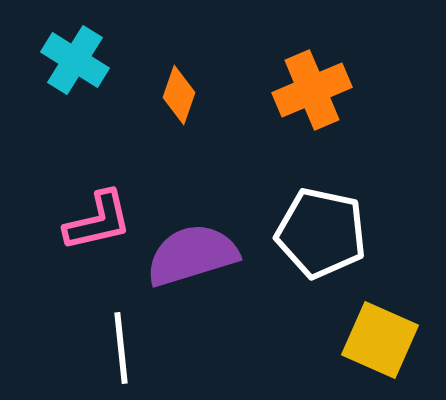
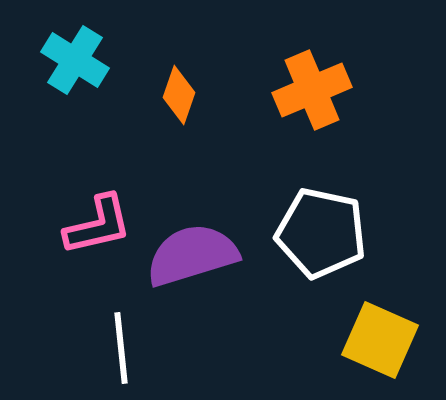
pink L-shape: moved 4 px down
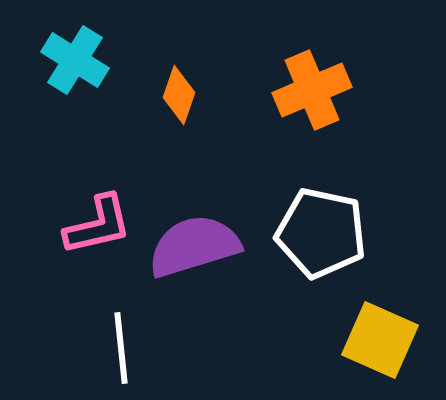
purple semicircle: moved 2 px right, 9 px up
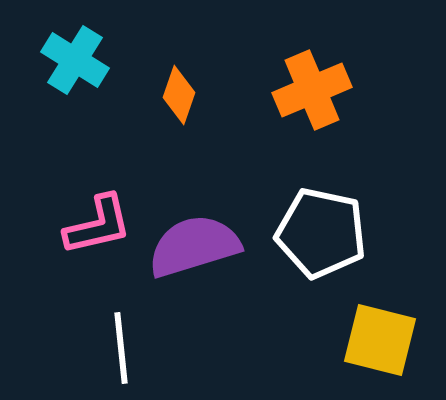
yellow square: rotated 10 degrees counterclockwise
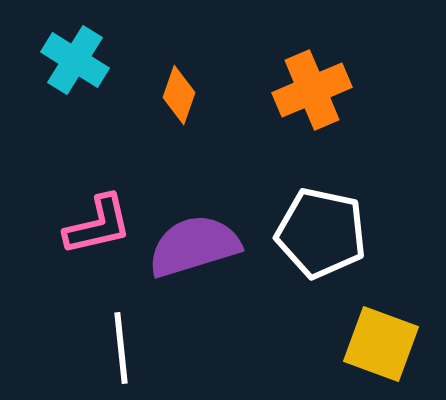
yellow square: moved 1 px right, 4 px down; rotated 6 degrees clockwise
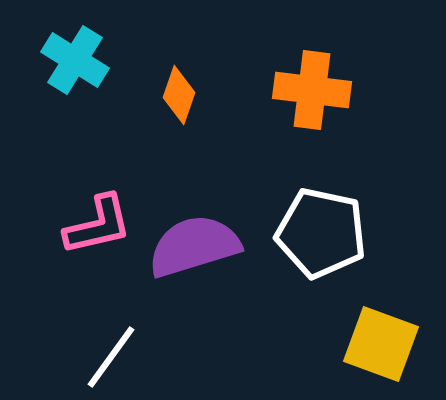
orange cross: rotated 30 degrees clockwise
white line: moved 10 px left, 9 px down; rotated 42 degrees clockwise
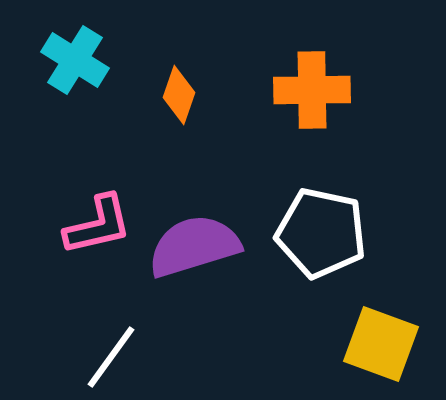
orange cross: rotated 8 degrees counterclockwise
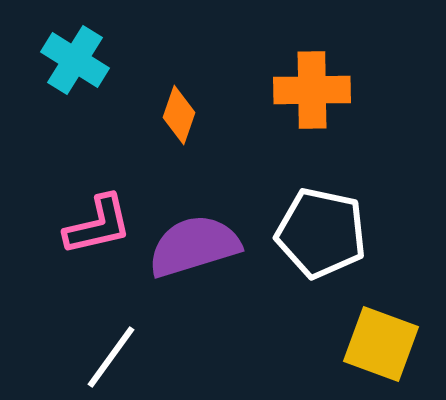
orange diamond: moved 20 px down
